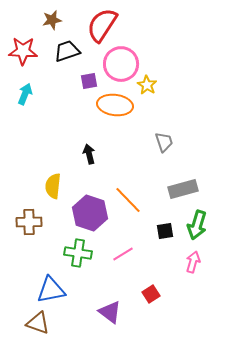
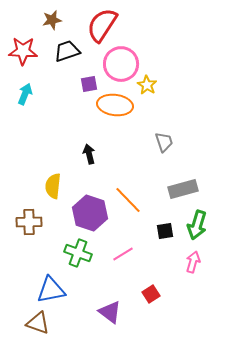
purple square: moved 3 px down
green cross: rotated 12 degrees clockwise
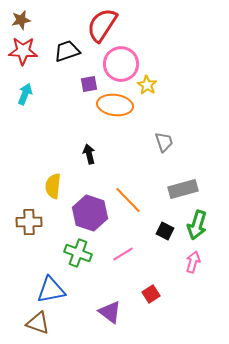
brown star: moved 31 px left
black square: rotated 36 degrees clockwise
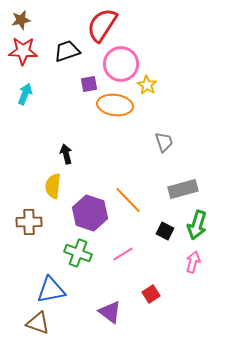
black arrow: moved 23 px left
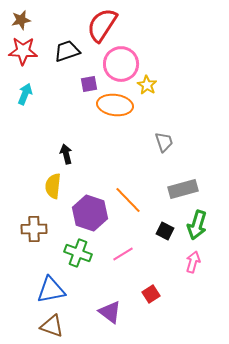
brown cross: moved 5 px right, 7 px down
brown triangle: moved 14 px right, 3 px down
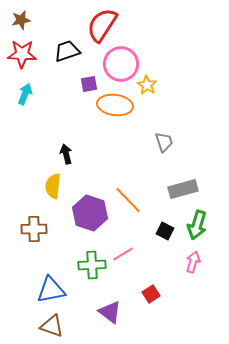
red star: moved 1 px left, 3 px down
green cross: moved 14 px right, 12 px down; rotated 24 degrees counterclockwise
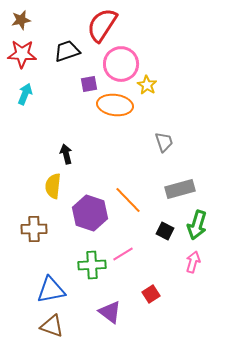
gray rectangle: moved 3 px left
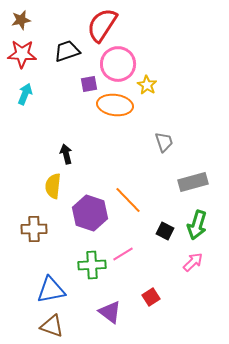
pink circle: moved 3 px left
gray rectangle: moved 13 px right, 7 px up
pink arrow: rotated 30 degrees clockwise
red square: moved 3 px down
